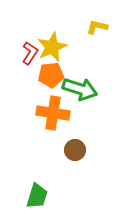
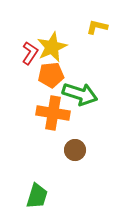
green arrow: moved 5 px down
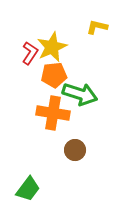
orange pentagon: moved 3 px right
green trapezoid: moved 9 px left, 7 px up; rotated 20 degrees clockwise
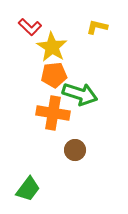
yellow star: rotated 16 degrees counterclockwise
red L-shape: moved 26 px up; rotated 100 degrees clockwise
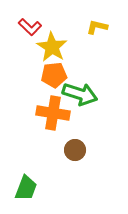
green trapezoid: moved 2 px left, 1 px up; rotated 16 degrees counterclockwise
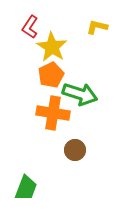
red L-shape: rotated 80 degrees clockwise
orange pentagon: moved 3 px left; rotated 20 degrees counterclockwise
